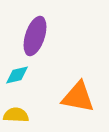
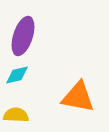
purple ellipse: moved 12 px left
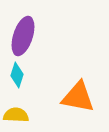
cyan diamond: rotated 60 degrees counterclockwise
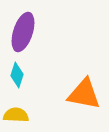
purple ellipse: moved 4 px up
orange triangle: moved 6 px right, 3 px up
